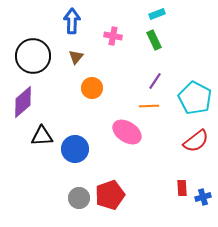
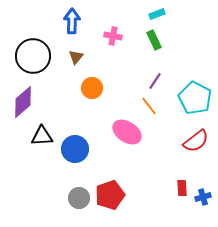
orange line: rotated 54 degrees clockwise
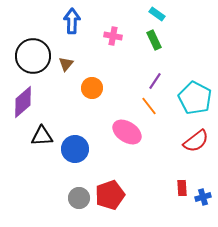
cyan rectangle: rotated 56 degrees clockwise
brown triangle: moved 10 px left, 7 px down
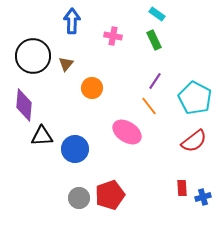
purple diamond: moved 1 px right, 3 px down; rotated 44 degrees counterclockwise
red semicircle: moved 2 px left
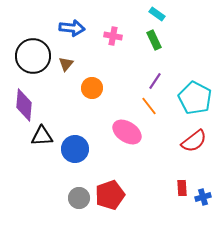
blue arrow: moved 7 px down; rotated 95 degrees clockwise
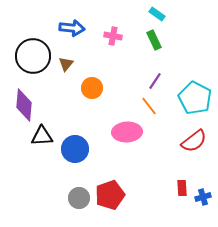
pink ellipse: rotated 36 degrees counterclockwise
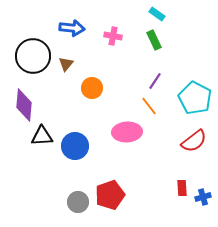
blue circle: moved 3 px up
gray circle: moved 1 px left, 4 px down
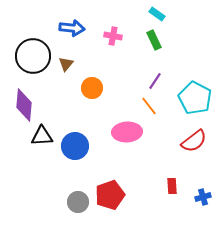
red rectangle: moved 10 px left, 2 px up
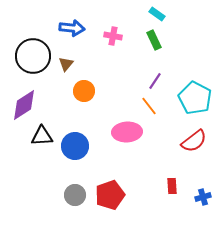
orange circle: moved 8 px left, 3 px down
purple diamond: rotated 52 degrees clockwise
gray circle: moved 3 px left, 7 px up
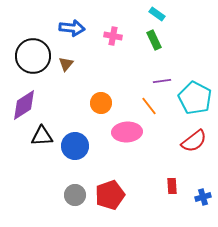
purple line: moved 7 px right; rotated 48 degrees clockwise
orange circle: moved 17 px right, 12 px down
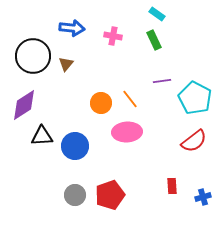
orange line: moved 19 px left, 7 px up
